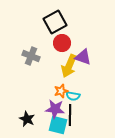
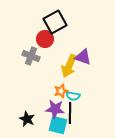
red circle: moved 17 px left, 4 px up
black line: moved 2 px up
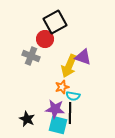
orange star: moved 1 px right, 4 px up
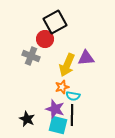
purple triangle: moved 3 px right, 1 px down; rotated 24 degrees counterclockwise
yellow arrow: moved 2 px left, 1 px up
purple star: rotated 12 degrees clockwise
black line: moved 2 px right, 2 px down
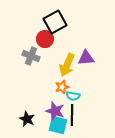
purple star: moved 2 px down
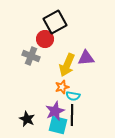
purple star: rotated 30 degrees clockwise
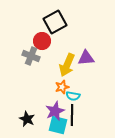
red circle: moved 3 px left, 2 px down
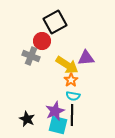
yellow arrow: rotated 80 degrees counterclockwise
orange star: moved 9 px right, 7 px up; rotated 16 degrees counterclockwise
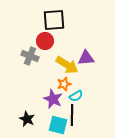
black square: moved 1 px left, 2 px up; rotated 25 degrees clockwise
red circle: moved 3 px right
gray cross: moved 1 px left
orange star: moved 7 px left, 4 px down; rotated 16 degrees clockwise
cyan semicircle: moved 3 px right; rotated 40 degrees counterclockwise
purple star: moved 2 px left, 12 px up; rotated 24 degrees counterclockwise
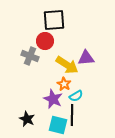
orange star: rotated 24 degrees counterclockwise
